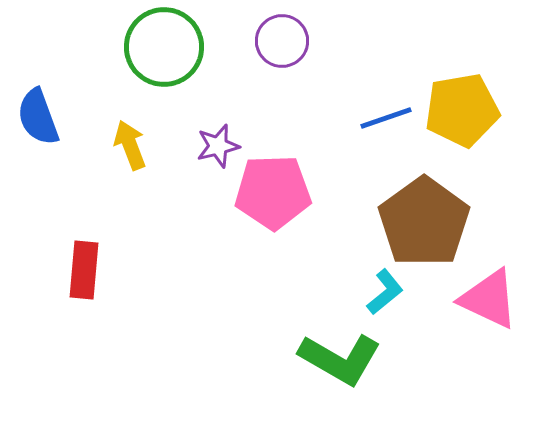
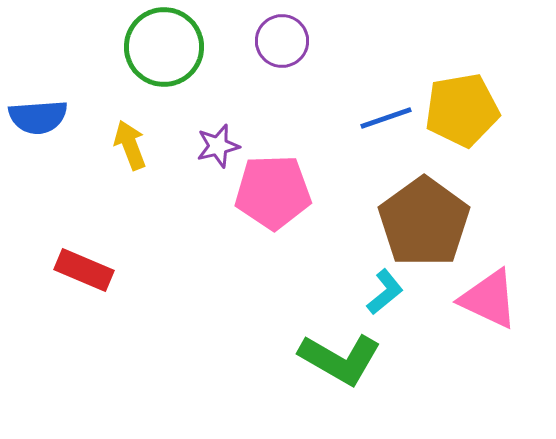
blue semicircle: rotated 74 degrees counterclockwise
red rectangle: rotated 72 degrees counterclockwise
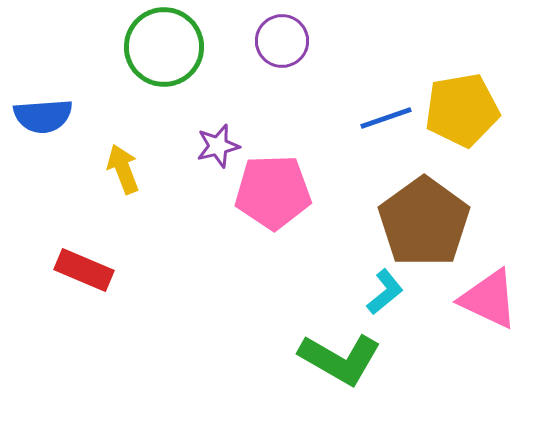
blue semicircle: moved 5 px right, 1 px up
yellow arrow: moved 7 px left, 24 px down
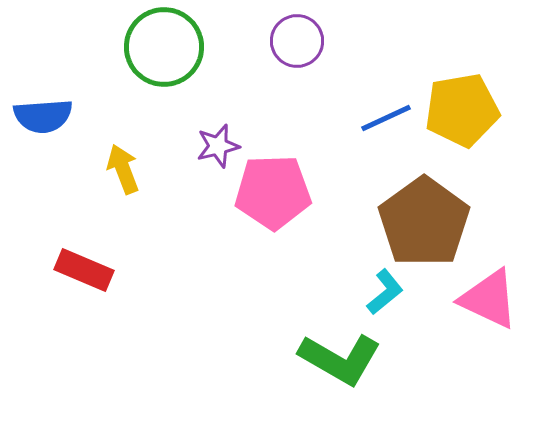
purple circle: moved 15 px right
blue line: rotated 6 degrees counterclockwise
